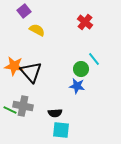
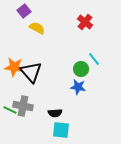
yellow semicircle: moved 2 px up
orange star: moved 1 px down
blue star: moved 1 px right, 1 px down
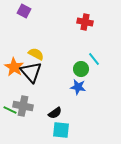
purple square: rotated 24 degrees counterclockwise
red cross: rotated 28 degrees counterclockwise
yellow semicircle: moved 1 px left, 26 px down
orange star: rotated 24 degrees clockwise
black semicircle: rotated 32 degrees counterclockwise
